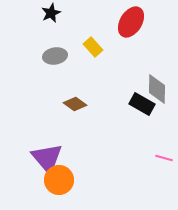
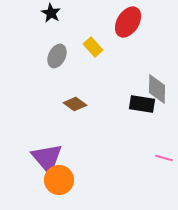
black star: rotated 18 degrees counterclockwise
red ellipse: moved 3 px left
gray ellipse: moved 2 px right; rotated 55 degrees counterclockwise
black rectangle: rotated 20 degrees counterclockwise
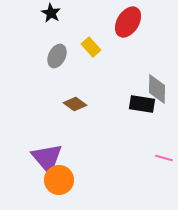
yellow rectangle: moved 2 px left
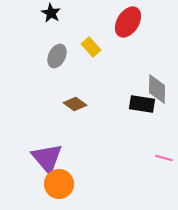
orange circle: moved 4 px down
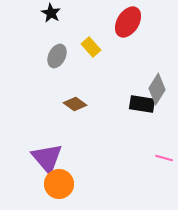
gray diamond: rotated 32 degrees clockwise
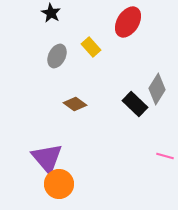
black rectangle: moved 7 px left; rotated 35 degrees clockwise
pink line: moved 1 px right, 2 px up
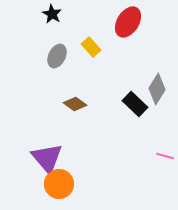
black star: moved 1 px right, 1 px down
